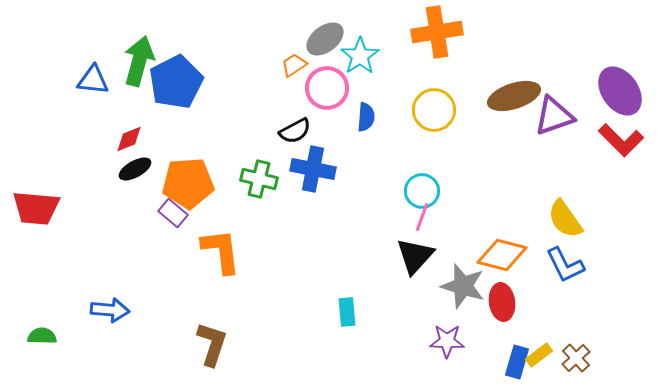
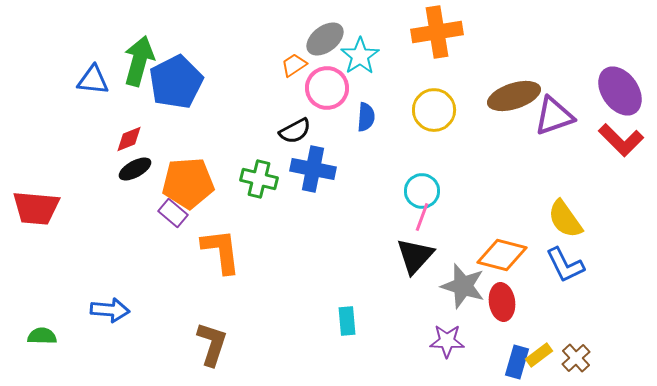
cyan rectangle: moved 9 px down
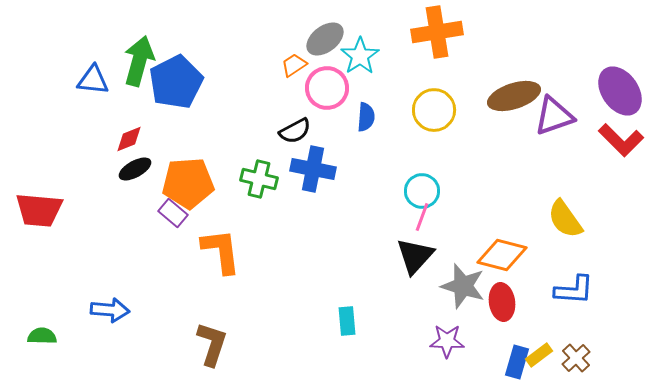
red trapezoid: moved 3 px right, 2 px down
blue L-shape: moved 9 px right, 25 px down; rotated 60 degrees counterclockwise
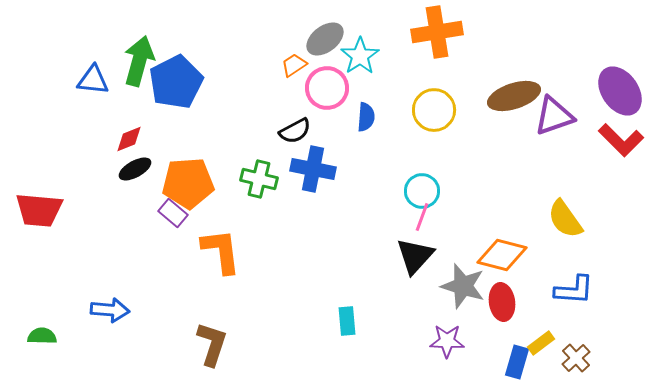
yellow rectangle: moved 2 px right, 12 px up
